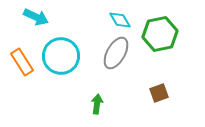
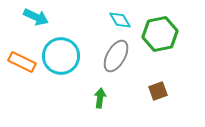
gray ellipse: moved 3 px down
orange rectangle: rotated 32 degrees counterclockwise
brown square: moved 1 px left, 2 px up
green arrow: moved 3 px right, 6 px up
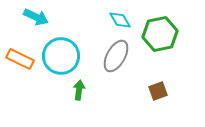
orange rectangle: moved 2 px left, 3 px up
green arrow: moved 21 px left, 8 px up
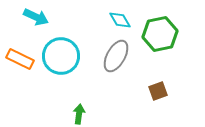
green arrow: moved 24 px down
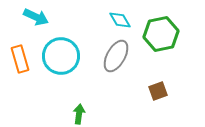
green hexagon: moved 1 px right
orange rectangle: rotated 48 degrees clockwise
